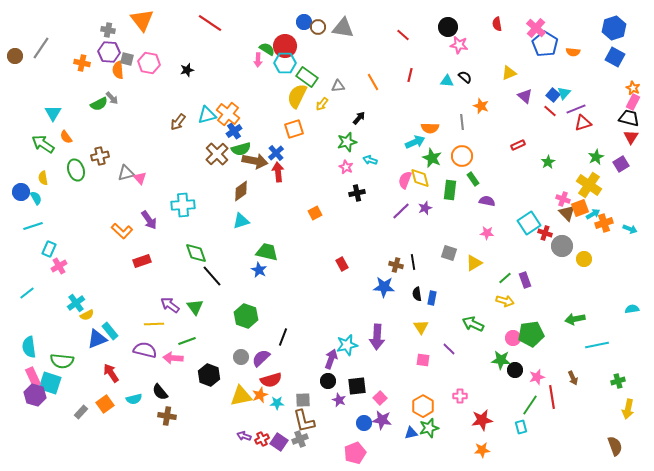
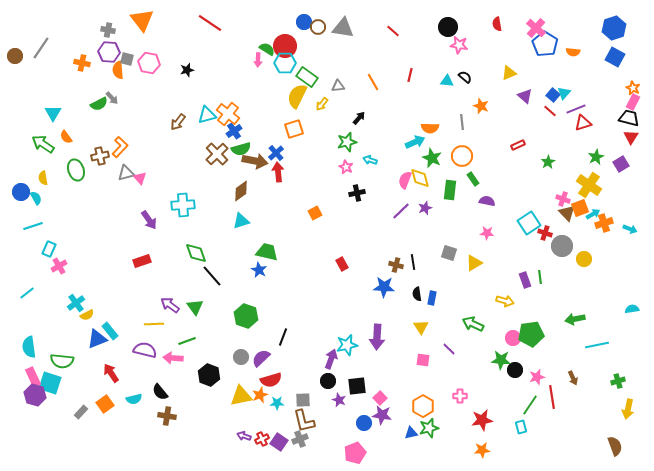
red line at (403, 35): moved 10 px left, 4 px up
orange L-shape at (122, 231): moved 2 px left, 84 px up; rotated 90 degrees counterclockwise
green line at (505, 278): moved 35 px right, 1 px up; rotated 56 degrees counterclockwise
purple star at (382, 420): moved 5 px up
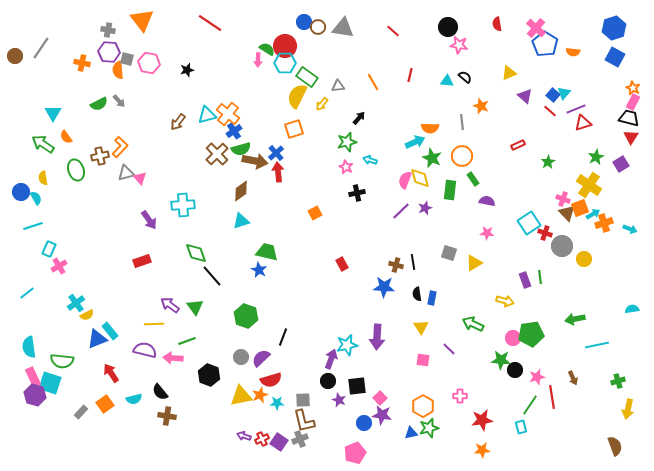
gray arrow at (112, 98): moved 7 px right, 3 px down
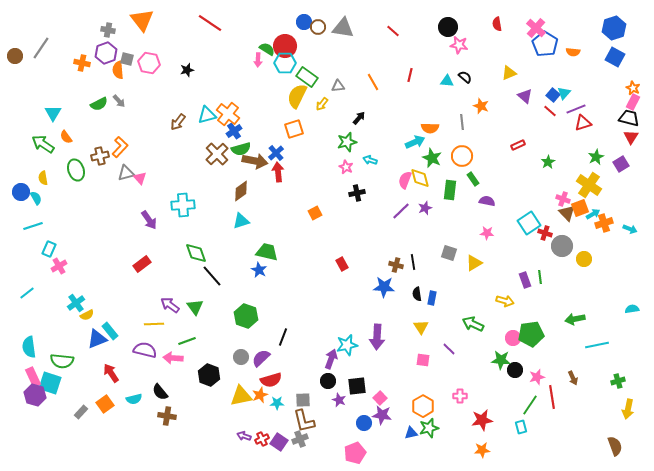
purple hexagon at (109, 52): moved 3 px left, 1 px down; rotated 25 degrees counterclockwise
red rectangle at (142, 261): moved 3 px down; rotated 18 degrees counterclockwise
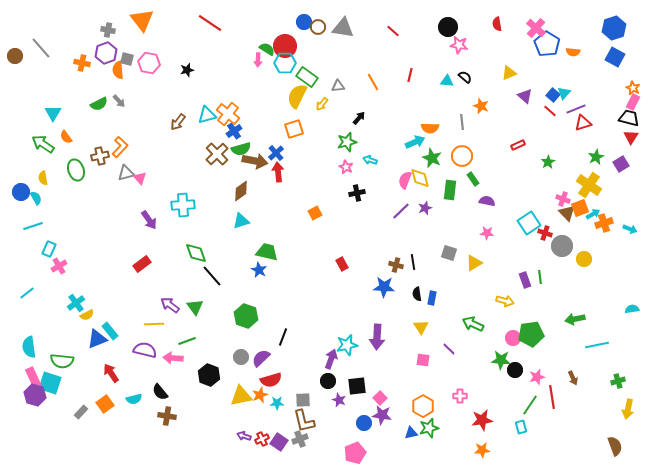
blue pentagon at (545, 44): moved 2 px right
gray line at (41, 48): rotated 75 degrees counterclockwise
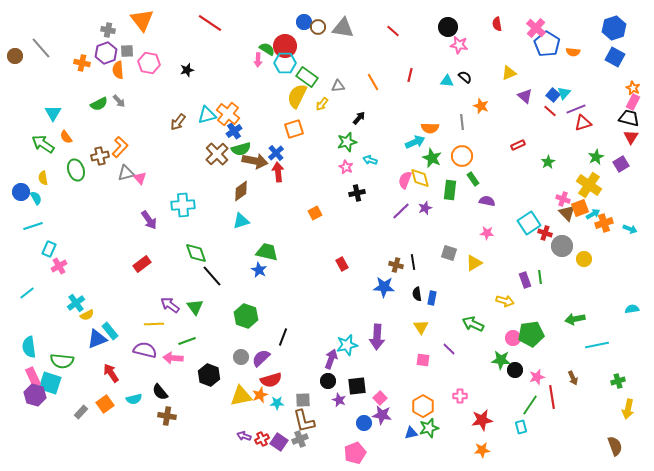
gray square at (127, 59): moved 8 px up; rotated 16 degrees counterclockwise
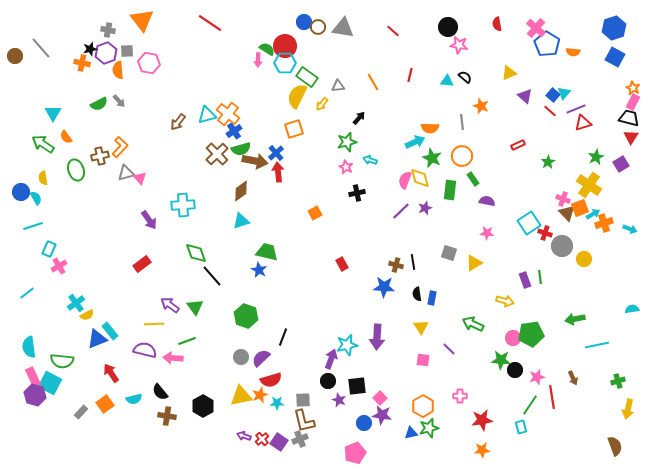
black star at (187, 70): moved 97 px left, 21 px up
black hexagon at (209, 375): moved 6 px left, 31 px down; rotated 10 degrees clockwise
cyan square at (50, 383): rotated 10 degrees clockwise
red cross at (262, 439): rotated 16 degrees counterclockwise
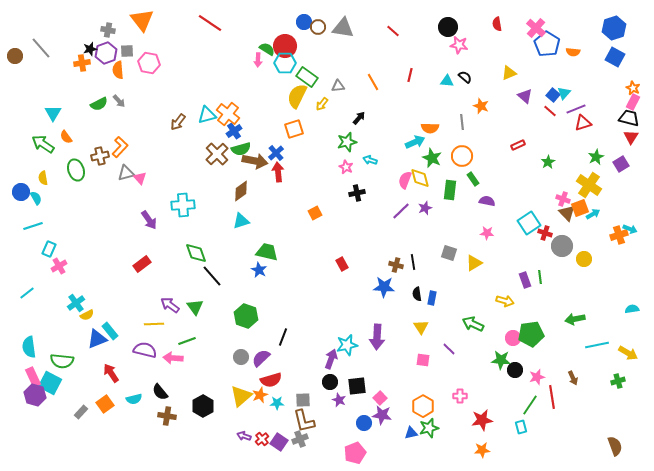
orange cross at (82, 63): rotated 21 degrees counterclockwise
orange cross at (604, 223): moved 15 px right, 12 px down
black circle at (328, 381): moved 2 px right, 1 px down
yellow triangle at (241, 396): rotated 30 degrees counterclockwise
yellow arrow at (628, 409): moved 56 px up; rotated 72 degrees counterclockwise
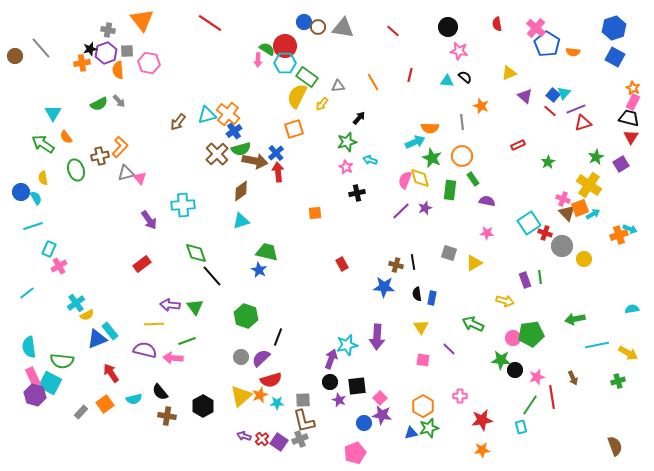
pink star at (459, 45): moved 6 px down
orange square at (315, 213): rotated 24 degrees clockwise
purple arrow at (170, 305): rotated 30 degrees counterclockwise
black line at (283, 337): moved 5 px left
